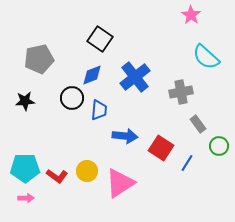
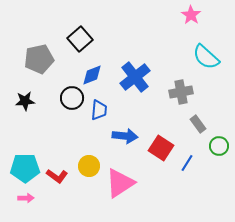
black square: moved 20 px left; rotated 15 degrees clockwise
yellow circle: moved 2 px right, 5 px up
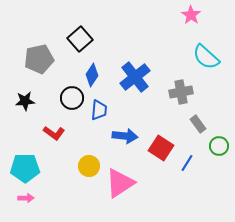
blue diamond: rotated 35 degrees counterclockwise
red L-shape: moved 3 px left, 43 px up
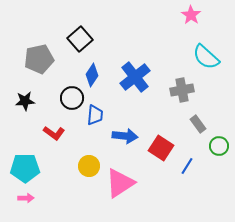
gray cross: moved 1 px right, 2 px up
blue trapezoid: moved 4 px left, 5 px down
blue line: moved 3 px down
